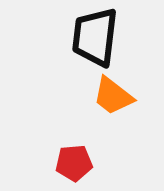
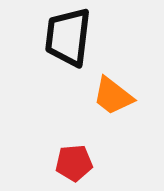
black trapezoid: moved 27 px left
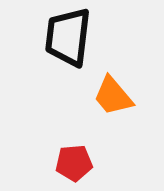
orange trapezoid: rotated 12 degrees clockwise
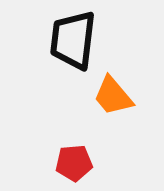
black trapezoid: moved 5 px right, 3 px down
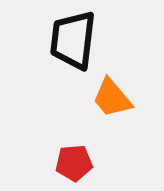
orange trapezoid: moved 1 px left, 2 px down
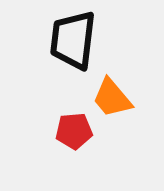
red pentagon: moved 32 px up
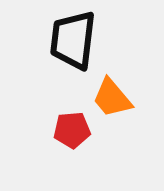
red pentagon: moved 2 px left, 1 px up
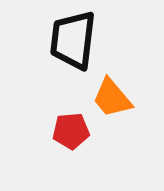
red pentagon: moved 1 px left, 1 px down
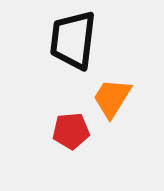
orange trapezoid: rotated 72 degrees clockwise
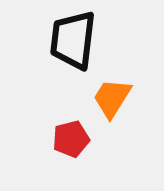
red pentagon: moved 8 px down; rotated 9 degrees counterclockwise
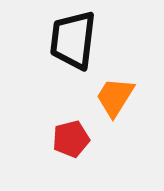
orange trapezoid: moved 3 px right, 1 px up
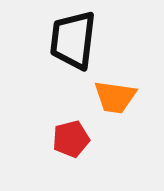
orange trapezoid: rotated 114 degrees counterclockwise
